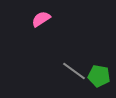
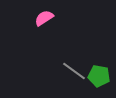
pink semicircle: moved 3 px right, 1 px up
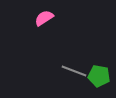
gray line: rotated 15 degrees counterclockwise
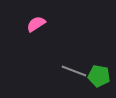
pink semicircle: moved 8 px left, 6 px down
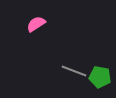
green pentagon: moved 1 px right, 1 px down
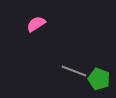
green pentagon: moved 1 px left, 2 px down; rotated 10 degrees clockwise
